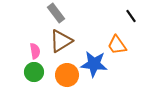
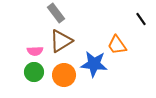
black line: moved 10 px right, 3 px down
pink semicircle: rotated 98 degrees clockwise
orange circle: moved 3 px left
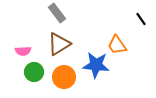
gray rectangle: moved 1 px right
brown triangle: moved 2 px left, 3 px down
pink semicircle: moved 12 px left
blue star: moved 2 px right, 1 px down
orange circle: moved 2 px down
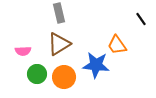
gray rectangle: moved 2 px right; rotated 24 degrees clockwise
green circle: moved 3 px right, 2 px down
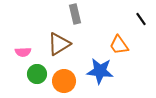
gray rectangle: moved 16 px right, 1 px down
orange trapezoid: moved 2 px right
pink semicircle: moved 1 px down
blue star: moved 4 px right, 6 px down
orange circle: moved 4 px down
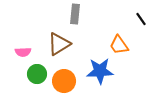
gray rectangle: rotated 18 degrees clockwise
blue star: rotated 8 degrees counterclockwise
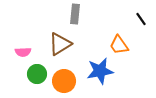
brown triangle: moved 1 px right
blue star: rotated 8 degrees counterclockwise
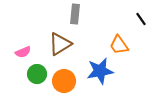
pink semicircle: rotated 21 degrees counterclockwise
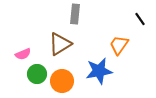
black line: moved 1 px left
orange trapezoid: rotated 70 degrees clockwise
pink semicircle: moved 2 px down
blue star: moved 1 px left
orange circle: moved 2 px left
